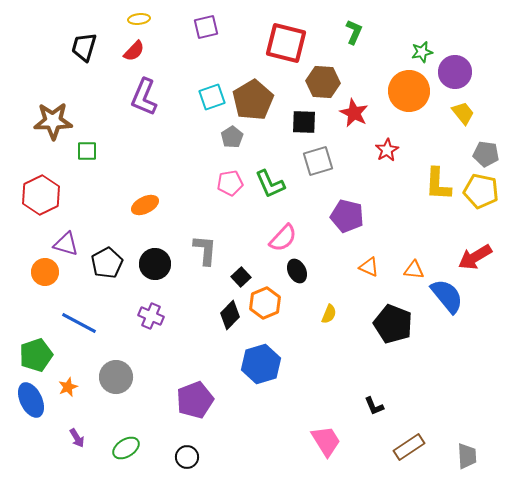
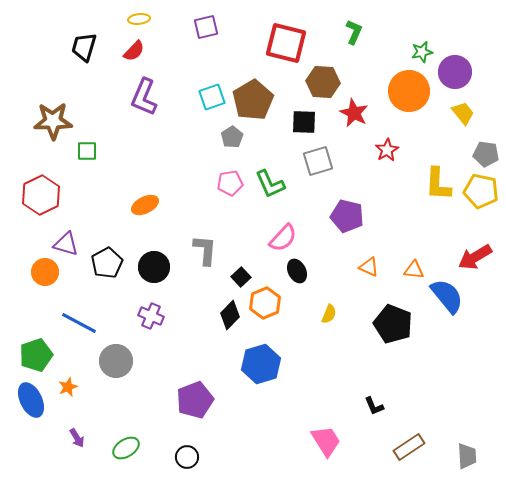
black circle at (155, 264): moved 1 px left, 3 px down
gray circle at (116, 377): moved 16 px up
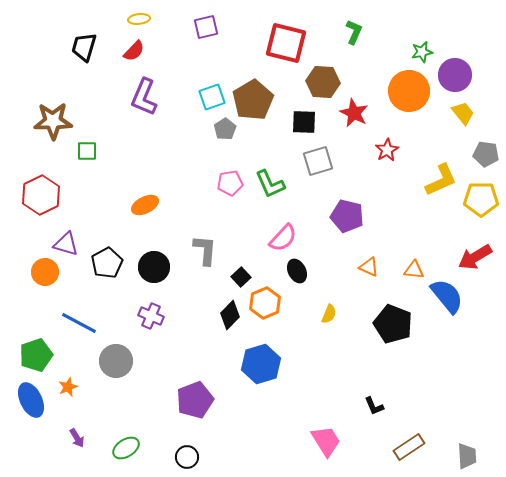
purple circle at (455, 72): moved 3 px down
gray pentagon at (232, 137): moved 7 px left, 8 px up
yellow L-shape at (438, 184): moved 3 px right, 4 px up; rotated 117 degrees counterclockwise
yellow pentagon at (481, 191): moved 8 px down; rotated 12 degrees counterclockwise
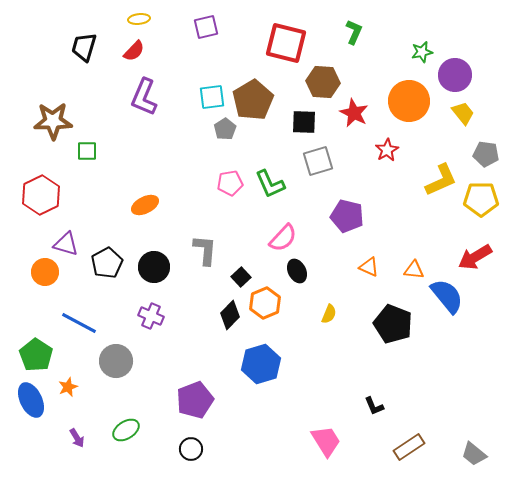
orange circle at (409, 91): moved 10 px down
cyan square at (212, 97): rotated 12 degrees clockwise
green pentagon at (36, 355): rotated 20 degrees counterclockwise
green ellipse at (126, 448): moved 18 px up
gray trapezoid at (467, 456): moved 7 px right, 2 px up; rotated 132 degrees clockwise
black circle at (187, 457): moved 4 px right, 8 px up
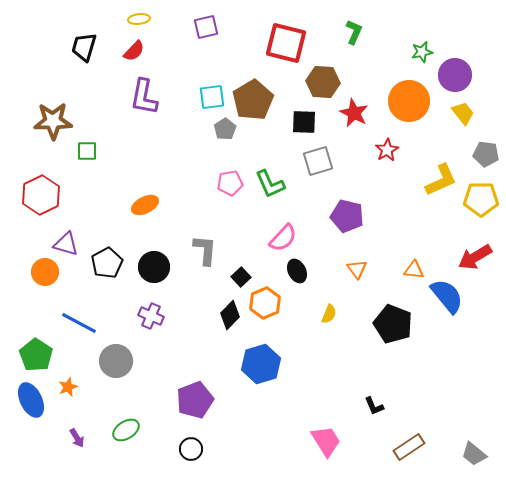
purple L-shape at (144, 97): rotated 12 degrees counterclockwise
orange triangle at (369, 267): moved 12 px left, 2 px down; rotated 30 degrees clockwise
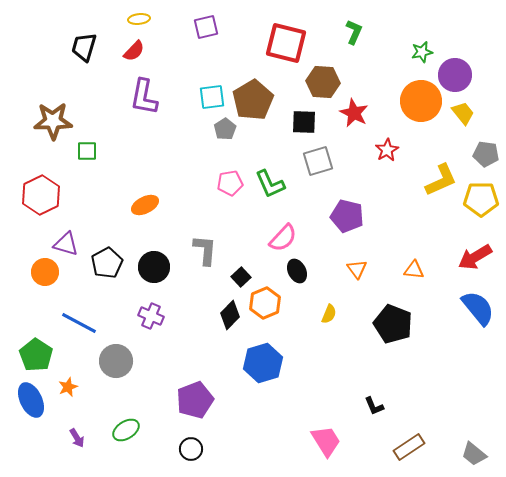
orange circle at (409, 101): moved 12 px right
blue semicircle at (447, 296): moved 31 px right, 12 px down
blue hexagon at (261, 364): moved 2 px right, 1 px up
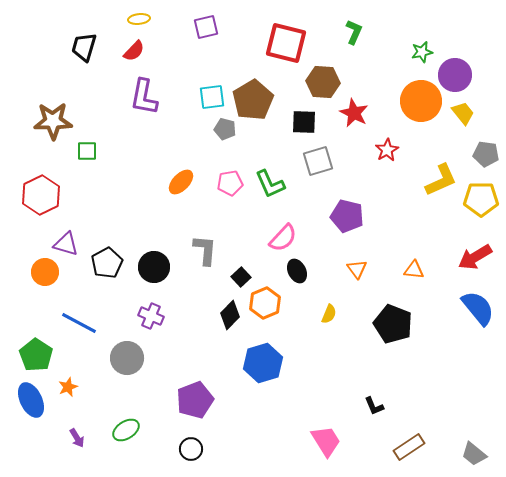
gray pentagon at (225, 129): rotated 25 degrees counterclockwise
orange ellipse at (145, 205): moved 36 px right, 23 px up; rotated 20 degrees counterclockwise
gray circle at (116, 361): moved 11 px right, 3 px up
